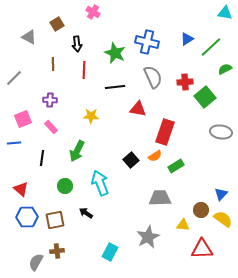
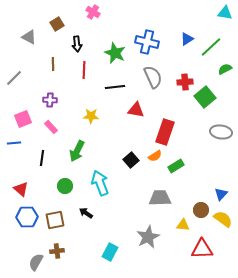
red triangle at (138, 109): moved 2 px left, 1 px down
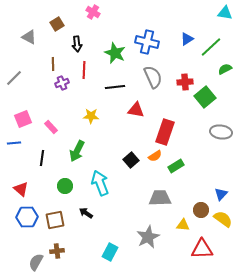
purple cross at (50, 100): moved 12 px right, 17 px up; rotated 24 degrees counterclockwise
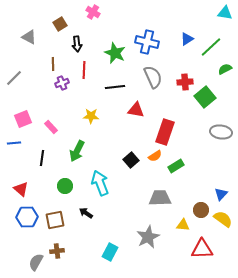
brown square at (57, 24): moved 3 px right
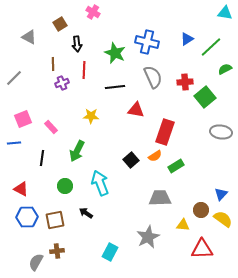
red triangle at (21, 189): rotated 14 degrees counterclockwise
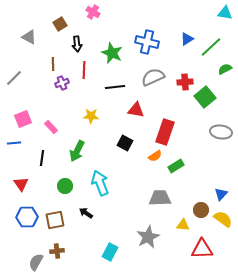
green star at (115, 53): moved 3 px left
gray semicircle at (153, 77): rotated 90 degrees counterclockwise
black square at (131, 160): moved 6 px left, 17 px up; rotated 21 degrees counterclockwise
red triangle at (21, 189): moved 5 px up; rotated 28 degrees clockwise
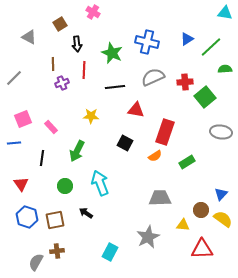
green semicircle at (225, 69): rotated 24 degrees clockwise
green rectangle at (176, 166): moved 11 px right, 4 px up
blue hexagon at (27, 217): rotated 20 degrees clockwise
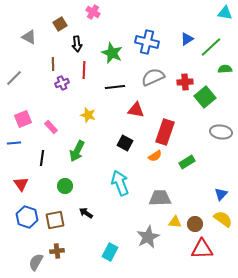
yellow star at (91, 116): moved 3 px left, 1 px up; rotated 14 degrees clockwise
cyan arrow at (100, 183): moved 20 px right
brown circle at (201, 210): moved 6 px left, 14 px down
yellow triangle at (183, 225): moved 8 px left, 3 px up
